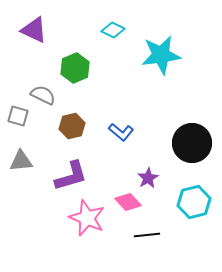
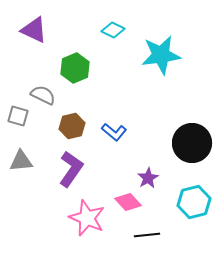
blue L-shape: moved 7 px left
purple L-shape: moved 7 px up; rotated 39 degrees counterclockwise
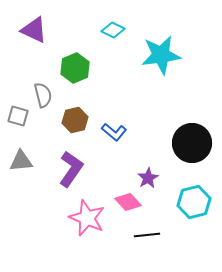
gray semicircle: rotated 50 degrees clockwise
brown hexagon: moved 3 px right, 6 px up
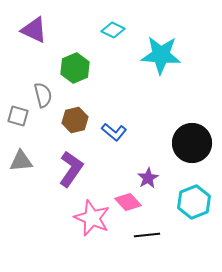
cyan star: rotated 12 degrees clockwise
cyan hexagon: rotated 8 degrees counterclockwise
pink star: moved 5 px right
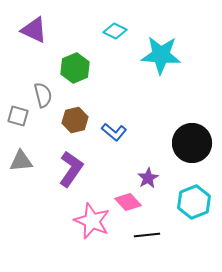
cyan diamond: moved 2 px right, 1 px down
pink star: moved 3 px down
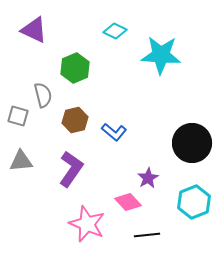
pink star: moved 5 px left, 3 px down
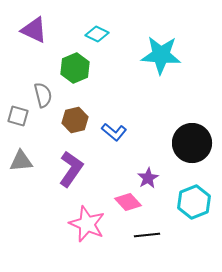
cyan diamond: moved 18 px left, 3 px down
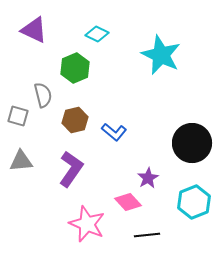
cyan star: rotated 21 degrees clockwise
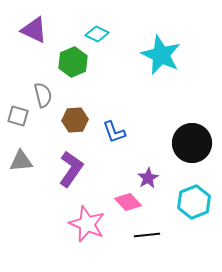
green hexagon: moved 2 px left, 6 px up
brown hexagon: rotated 10 degrees clockwise
blue L-shape: rotated 30 degrees clockwise
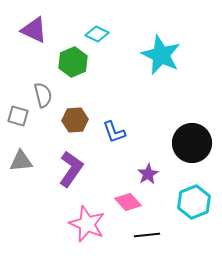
purple star: moved 4 px up
